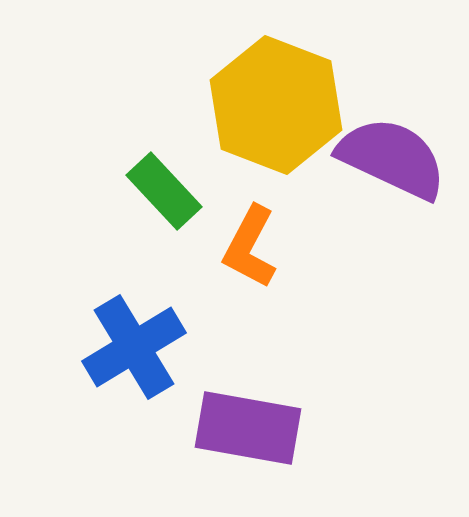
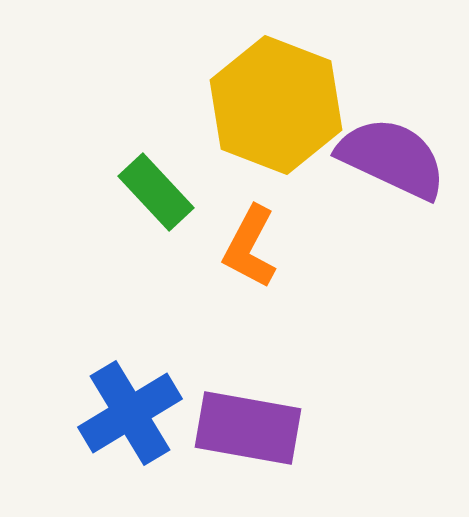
green rectangle: moved 8 px left, 1 px down
blue cross: moved 4 px left, 66 px down
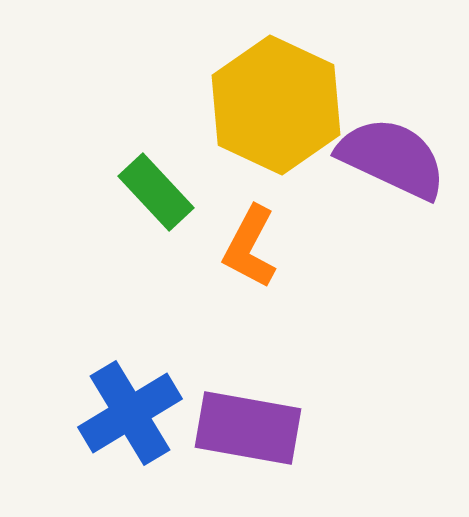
yellow hexagon: rotated 4 degrees clockwise
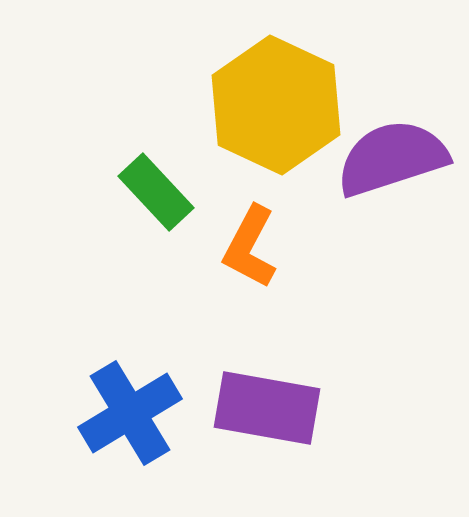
purple semicircle: rotated 43 degrees counterclockwise
purple rectangle: moved 19 px right, 20 px up
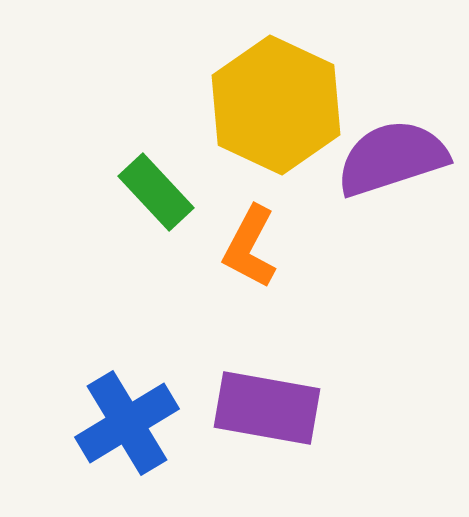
blue cross: moved 3 px left, 10 px down
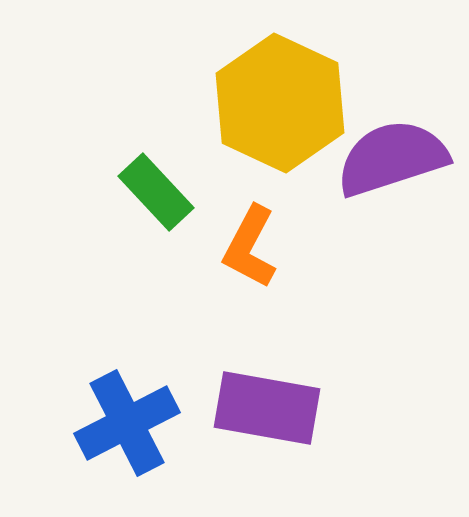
yellow hexagon: moved 4 px right, 2 px up
blue cross: rotated 4 degrees clockwise
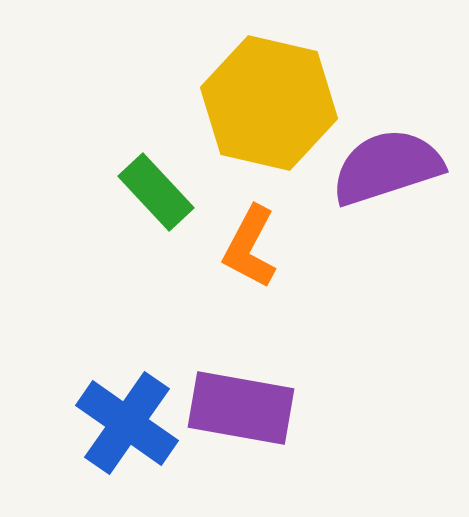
yellow hexagon: moved 11 px left; rotated 12 degrees counterclockwise
purple semicircle: moved 5 px left, 9 px down
purple rectangle: moved 26 px left
blue cross: rotated 28 degrees counterclockwise
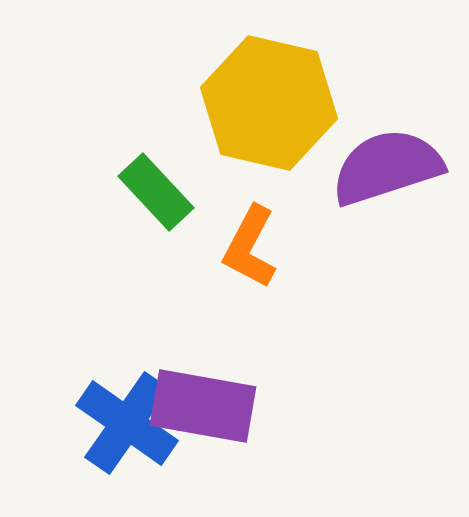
purple rectangle: moved 38 px left, 2 px up
